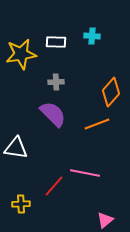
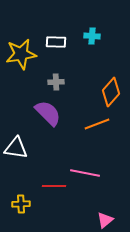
purple semicircle: moved 5 px left, 1 px up
red line: rotated 50 degrees clockwise
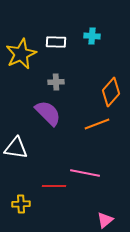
yellow star: rotated 16 degrees counterclockwise
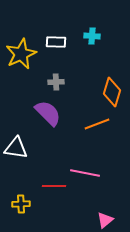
orange diamond: moved 1 px right; rotated 24 degrees counterclockwise
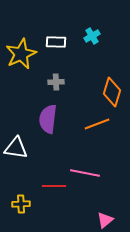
cyan cross: rotated 35 degrees counterclockwise
purple semicircle: moved 6 px down; rotated 128 degrees counterclockwise
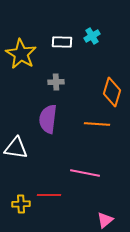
white rectangle: moved 6 px right
yellow star: rotated 16 degrees counterclockwise
orange line: rotated 25 degrees clockwise
red line: moved 5 px left, 9 px down
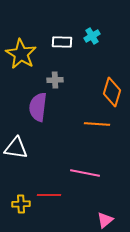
gray cross: moved 1 px left, 2 px up
purple semicircle: moved 10 px left, 12 px up
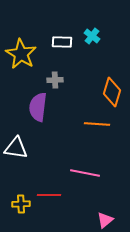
cyan cross: rotated 21 degrees counterclockwise
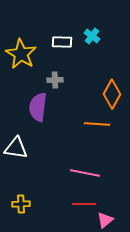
orange diamond: moved 2 px down; rotated 12 degrees clockwise
red line: moved 35 px right, 9 px down
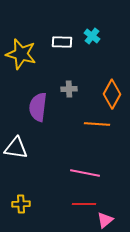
yellow star: rotated 16 degrees counterclockwise
gray cross: moved 14 px right, 9 px down
